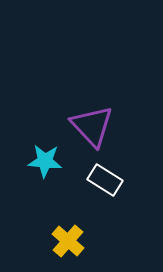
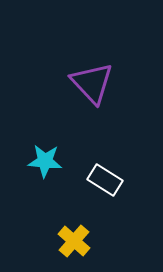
purple triangle: moved 43 px up
yellow cross: moved 6 px right
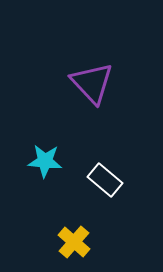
white rectangle: rotated 8 degrees clockwise
yellow cross: moved 1 px down
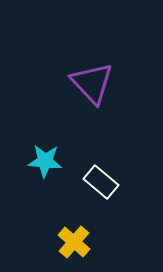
white rectangle: moved 4 px left, 2 px down
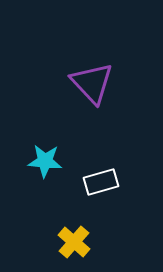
white rectangle: rotated 56 degrees counterclockwise
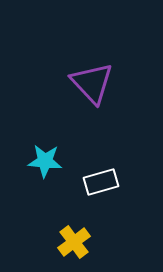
yellow cross: rotated 12 degrees clockwise
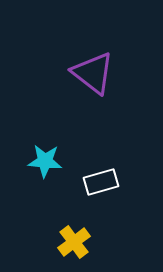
purple triangle: moved 1 px right, 10 px up; rotated 9 degrees counterclockwise
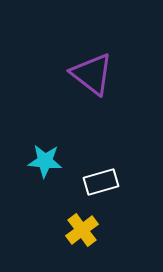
purple triangle: moved 1 px left, 1 px down
yellow cross: moved 8 px right, 12 px up
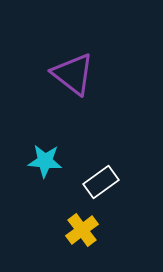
purple triangle: moved 19 px left
white rectangle: rotated 20 degrees counterclockwise
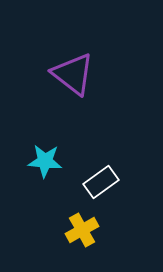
yellow cross: rotated 8 degrees clockwise
